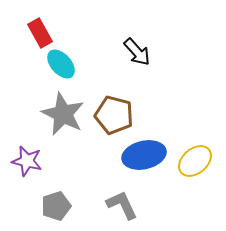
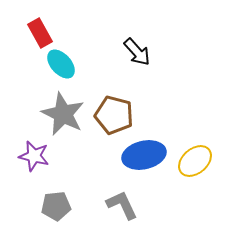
purple star: moved 7 px right, 5 px up
gray pentagon: rotated 12 degrees clockwise
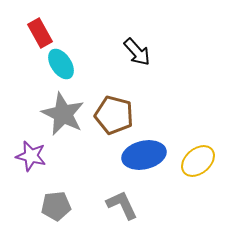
cyan ellipse: rotated 8 degrees clockwise
purple star: moved 3 px left
yellow ellipse: moved 3 px right
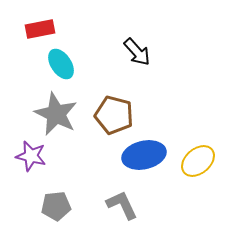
red rectangle: moved 4 px up; rotated 72 degrees counterclockwise
gray star: moved 7 px left
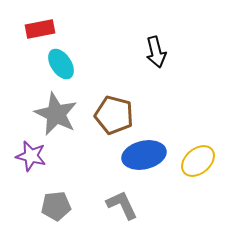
black arrow: moved 19 px right; rotated 28 degrees clockwise
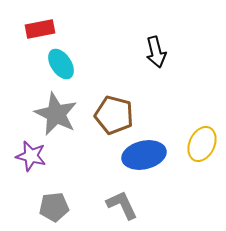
yellow ellipse: moved 4 px right, 17 px up; rotated 24 degrees counterclockwise
gray pentagon: moved 2 px left, 1 px down
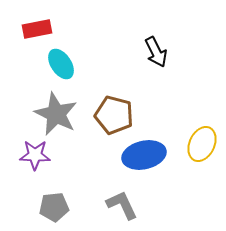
red rectangle: moved 3 px left
black arrow: rotated 12 degrees counterclockwise
purple star: moved 4 px right, 1 px up; rotated 12 degrees counterclockwise
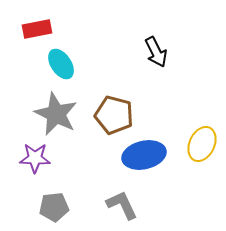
purple star: moved 3 px down
